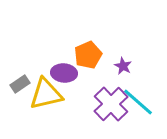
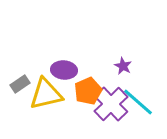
orange pentagon: moved 36 px down
purple ellipse: moved 3 px up
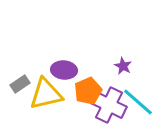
purple cross: moved 2 px left, 1 px down; rotated 20 degrees counterclockwise
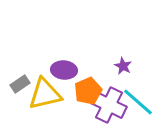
yellow triangle: moved 1 px left
